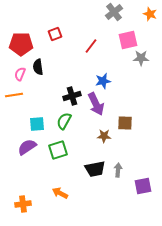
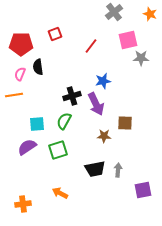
purple square: moved 4 px down
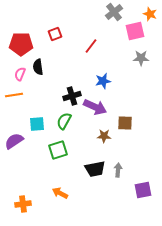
pink square: moved 7 px right, 9 px up
purple arrow: moved 1 px left, 3 px down; rotated 40 degrees counterclockwise
purple semicircle: moved 13 px left, 6 px up
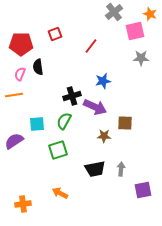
gray arrow: moved 3 px right, 1 px up
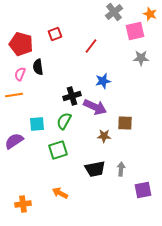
red pentagon: rotated 15 degrees clockwise
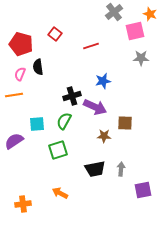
red square: rotated 32 degrees counterclockwise
red line: rotated 35 degrees clockwise
